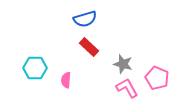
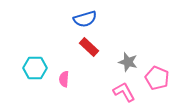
gray star: moved 5 px right, 2 px up
pink semicircle: moved 2 px left, 1 px up
pink L-shape: moved 3 px left, 4 px down
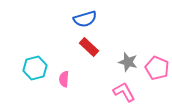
cyan hexagon: rotated 15 degrees counterclockwise
pink pentagon: moved 10 px up
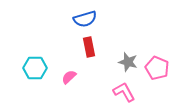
red rectangle: rotated 36 degrees clockwise
cyan hexagon: rotated 15 degrees clockwise
pink semicircle: moved 5 px right, 2 px up; rotated 42 degrees clockwise
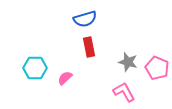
pink semicircle: moved 4 px left, 1 px down
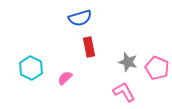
blue semicircle: moved 5 px left, 1 px up
cyan hexagon: moved 4 px left; rotated 25 degrees clockwise
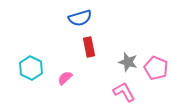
pink pentagon: moved 1 px left
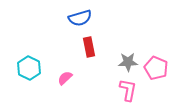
gray star: rotated 18 degrees counterclockwise
cyan hexagon: moved 2 px left
pink L-shape: moved 4 px right, 2 px up; rotated 40 degrees clockwise
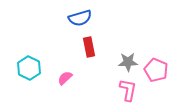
pink pentagon: moved 2 px down
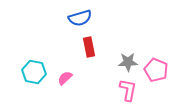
cyan hexagon: moved 5 px right, 4 px down; rotated 15 degrees counterclockwise
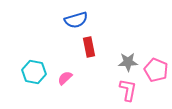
blue semicircle: moved 4 px left, 2 px down
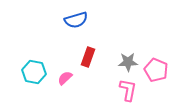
red rectangle: moved 1 px left, 10 px down; rotated 30 degrees clockwise
